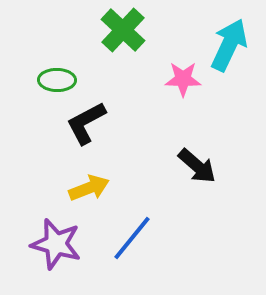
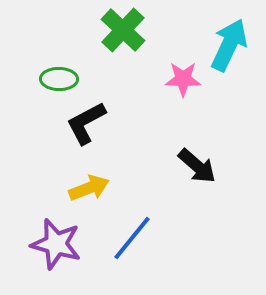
green ellipse: moved 2 px right, 1 px up
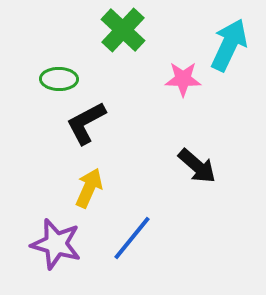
yellow arrow: rotated 45 degrees counterclockwise
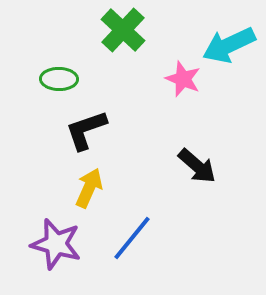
cyan arrow: rotated 140 degrees counterclockwise
pink star: rotated 21 degrees clockwise
black L-shape: moved 7 px down; rotated 9 degrees clockwise
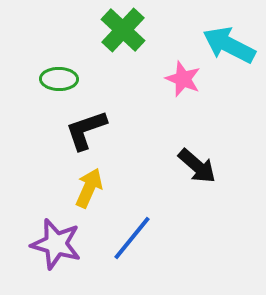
cyan arrow: rotated 52 degrees clockwise
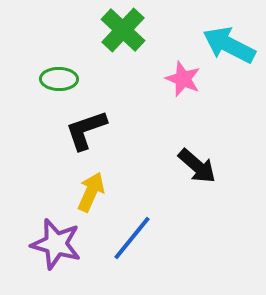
yellow arrow: moved 2 px right, 4 px down
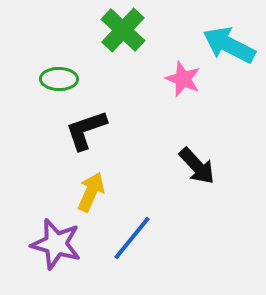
black arrow: rotated 6 degrees clockwise
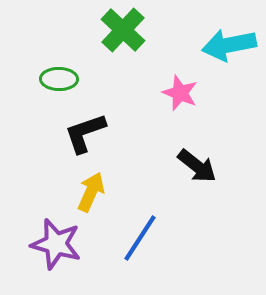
cyan arrow: rotated 38 degrees counterclockwise
pink star: moved 3 px left, 14 px down
black L-shape: moved 1 px left, 3 px down
black arrow: rotated 9 degrees counterclockwise
blue line: moved 8 px right; rotated 6 degrees counterclockwise
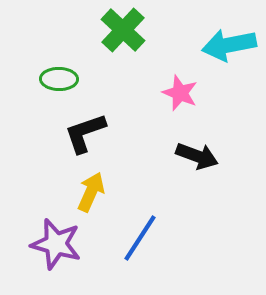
black arrow: moved 10 px up; rotated 18 degrees counterclockwise
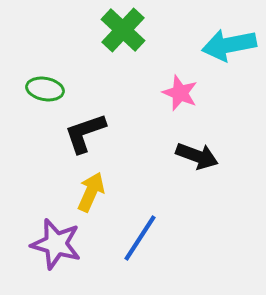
green ellipse: moved 14 px left, 10 px down; rotated 9 degrees clockwise
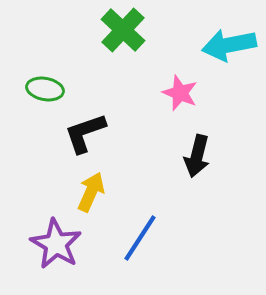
black arrow: rotated 84 degrees clockwise
purple star: rotated 15 degrees clockwise
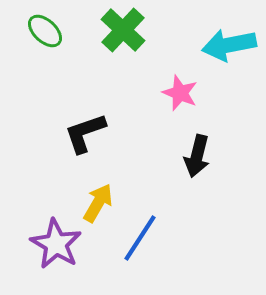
green ellipse: moved 58 px up; rotated 33 degrees clockwise
yellow arrow: moved 7 px right, 11 px down; rotated 6 degrees clockwise
